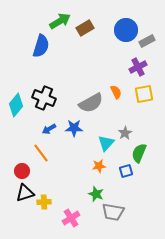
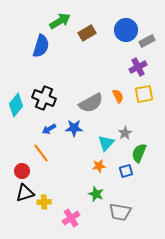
brown rectangle: moved 2 px right, 5 px down
orange semicircle: moved 2 px right, 4 px down
gray trapezoid: moved 7 px right
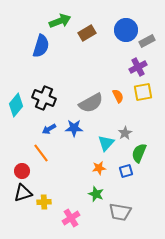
green arrow: rotated 10 degrees clockwise
yellow square: moved 1 px left, 2 px up
orange star: moved 2 px down
black triangle: moved 2 px left
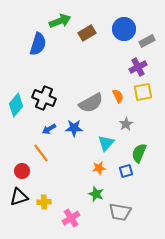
blue circle: moved 2 px left, 1 px up
blue semicircle: moved 3 px left, 2 px up
gray star: moved 1 px right, 9 px up
black triangle: moved 4 px left, 4 px down
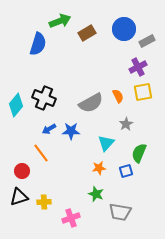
blue star: moved 3 px left, 3 px down
pink cross: rotated 12 degrees clockwise
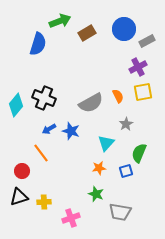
blue star: rotated 18 degrees clockwise
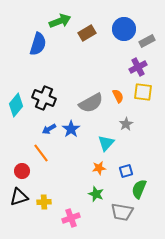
yellow square: rotated 18 degrees clockwise
blue star: moved 2 px up; rotated 18 degrees clockwise
green semicircle: moved 36 px down
gray trapezoid: moved 2 px right
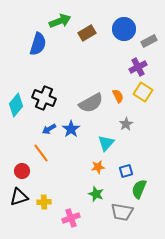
gray rectangle: moved 2 px right
yellow square: rotated 24 degrees clockwise
orange star: moved 1 px left, 1 px up
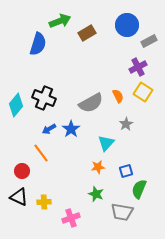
blue circle: moved 3 px right, 4 px up
black triangle: rotated 42 degrees clockwise
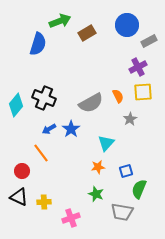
yellow square: rotated 36 degrees counterclockwise
gray star: moved 4 px right, 5 px up
